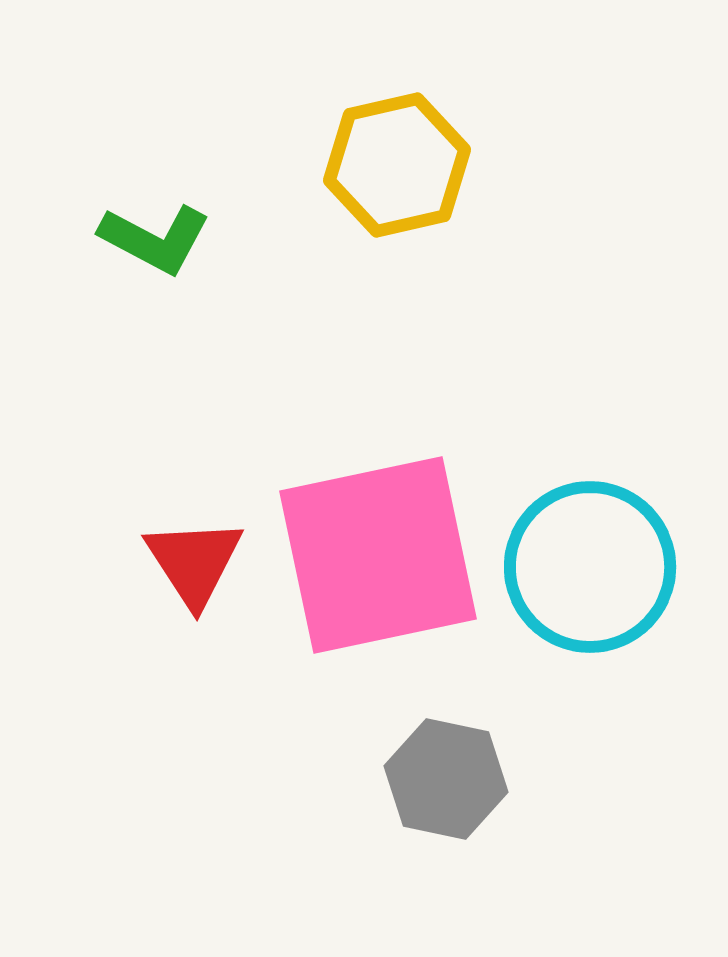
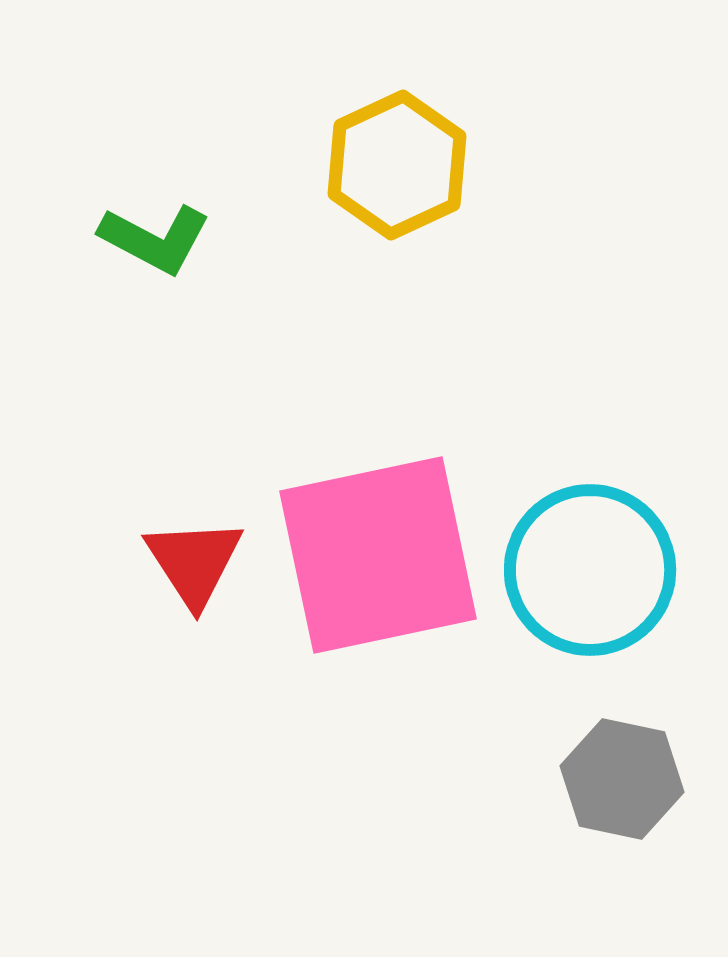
yellow hexagon: rotated 12 degrees counterclockwise
cyan circle: moved 3 px down
gray hexagon: moved 176 px right
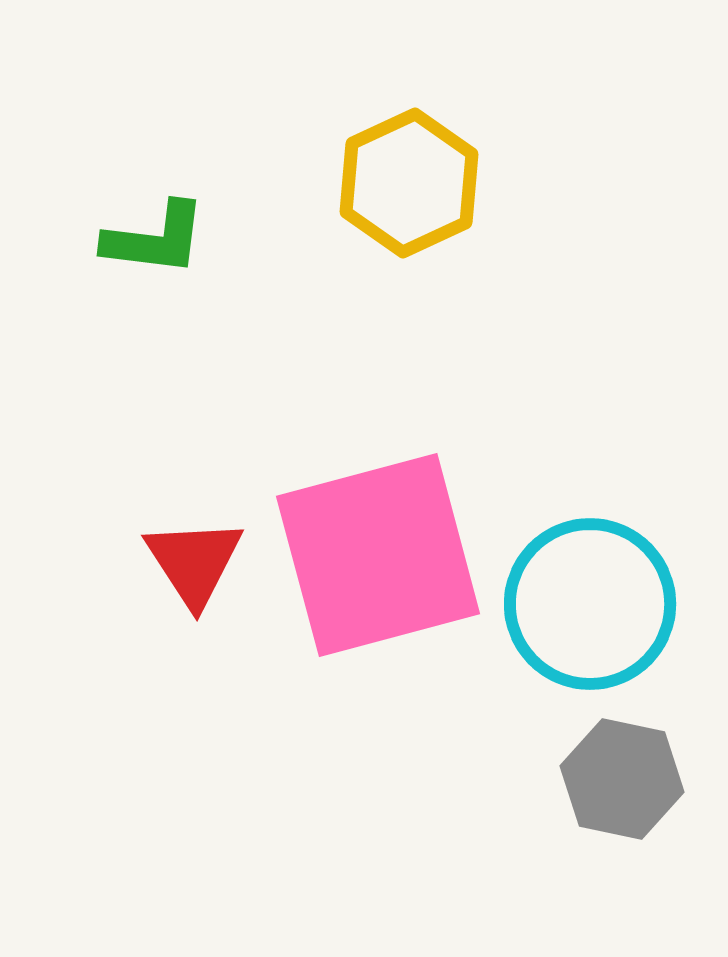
yellow hexagon: moved 12 px right, 18 px down
green L-shape: rotated 21 degrees counterclockwise
pink square: rotated 3 degrees counterclockwise
cyan circle: moved 34 px down
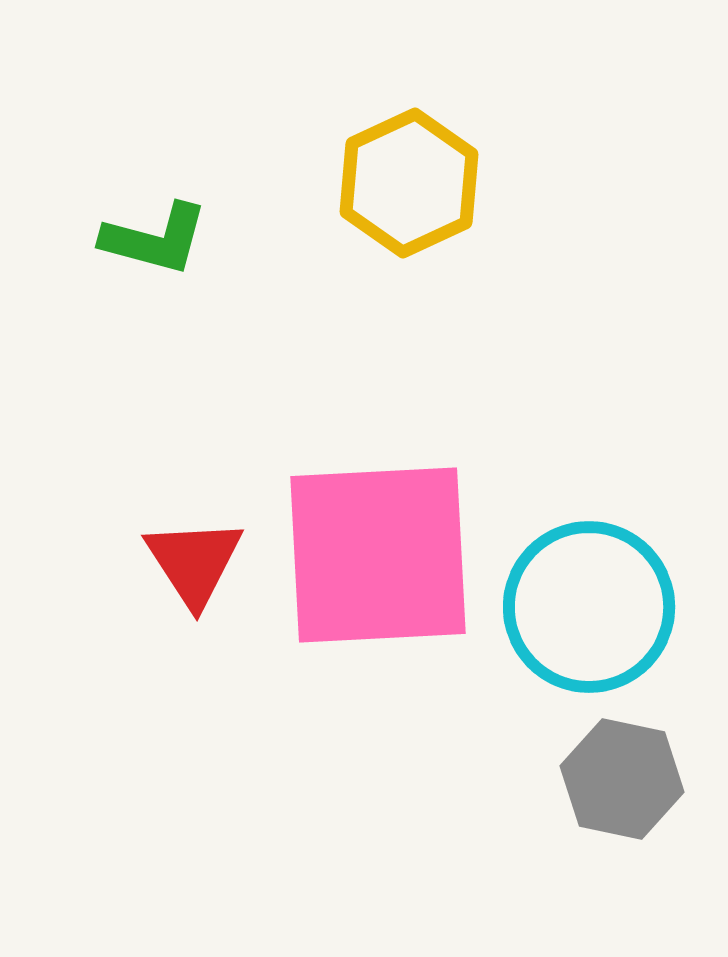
green L-shape: rotated 8 degrees clockwise
pink square: rotated 12 degrees clockwise
cyan circle: moved 1 px left, 3 px down
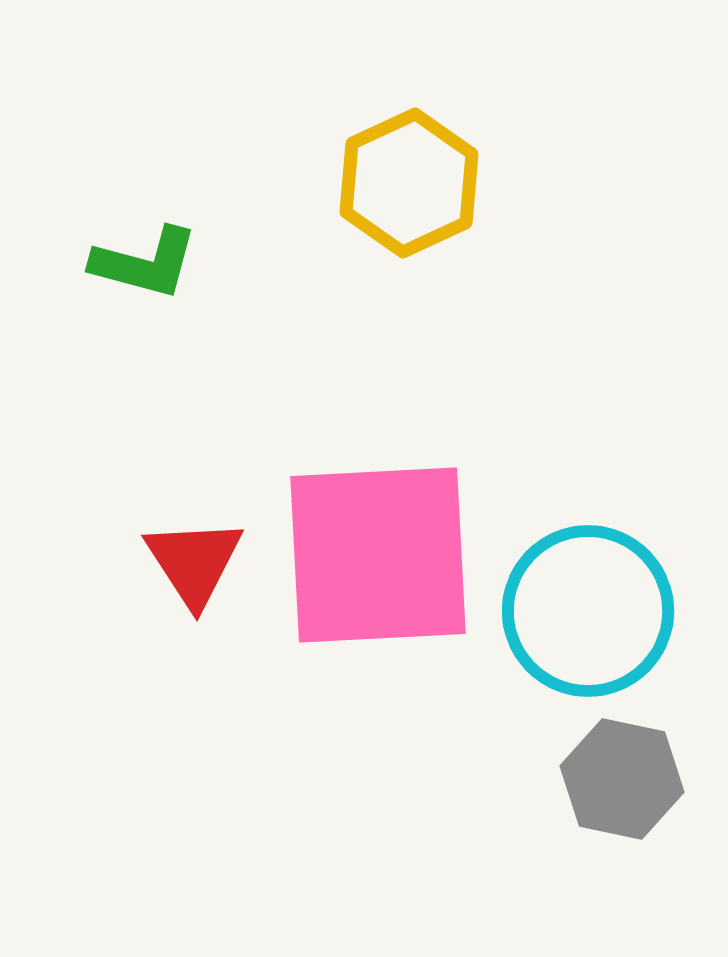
green L-shape: moved 10 px left, 24 px down
cyan circle: moved 1 px left, 4 px down
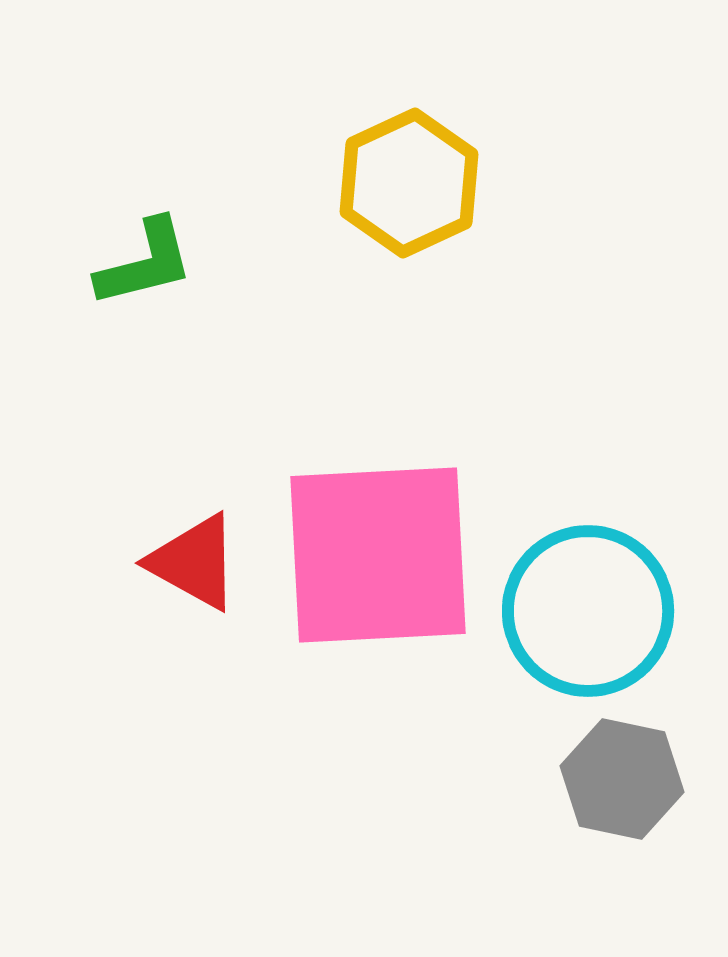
green L-shape: rotated 29 degrees counterclockwise
red triangle: rotated 28 degrees counterclockwise
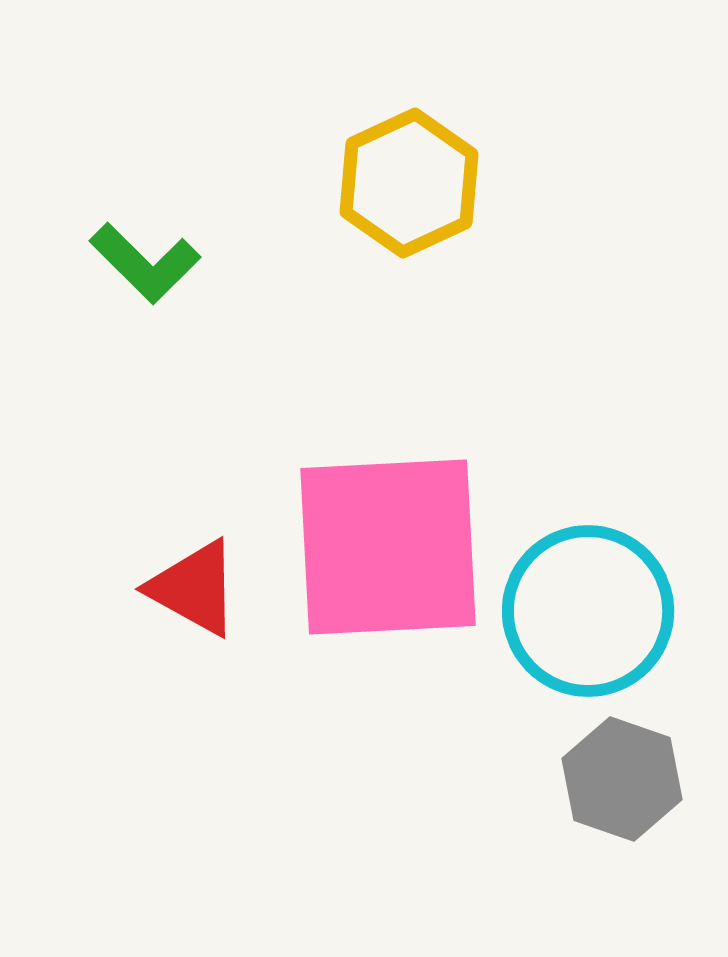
green L-shape: rotated 59 degrees clockwise
pink square: moved 10 px right, 8 px up
red triangle: moved 26 px down
gray hexagon: rotated 7 degrees clockwise
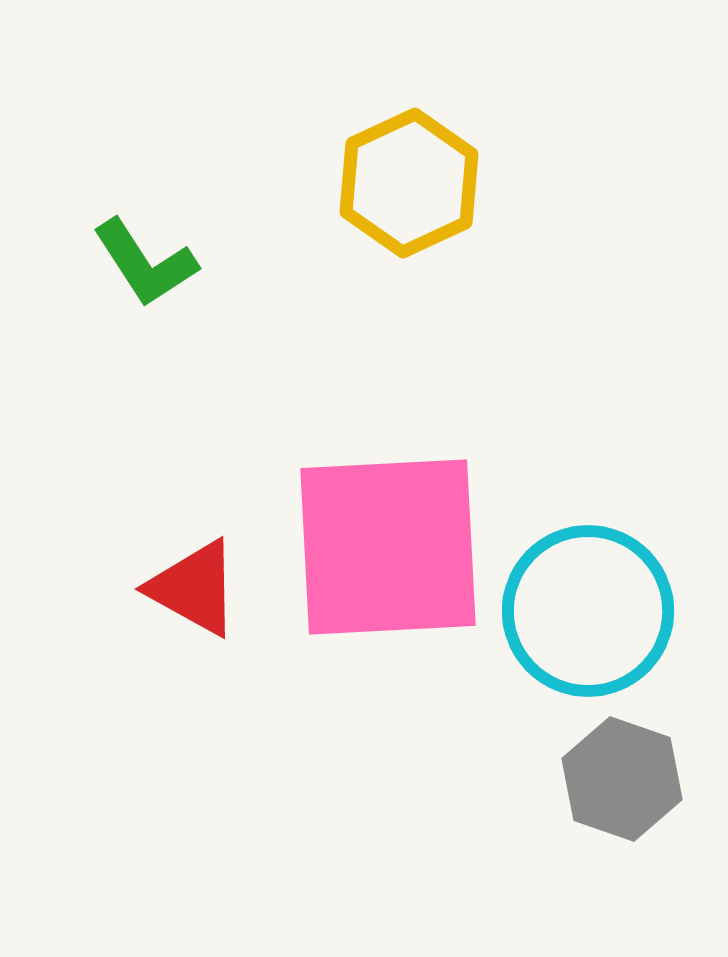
green L-shape: rotated 12 degrees clockwise
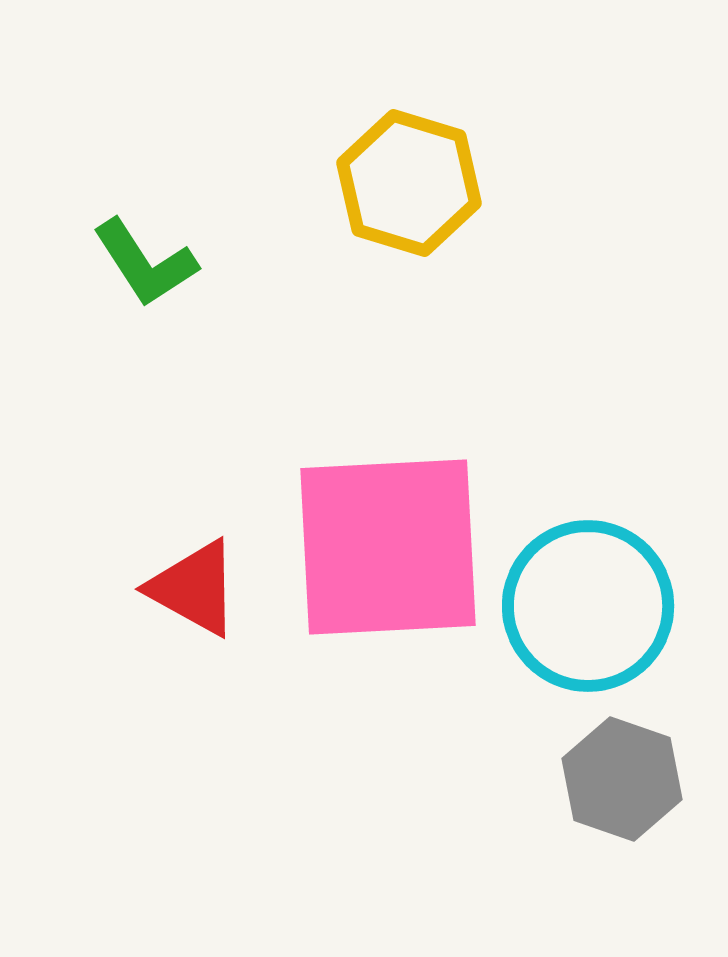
yellow hexagon: rotated 18 degrees counterclockwise
cyan circle: moved 5 px up
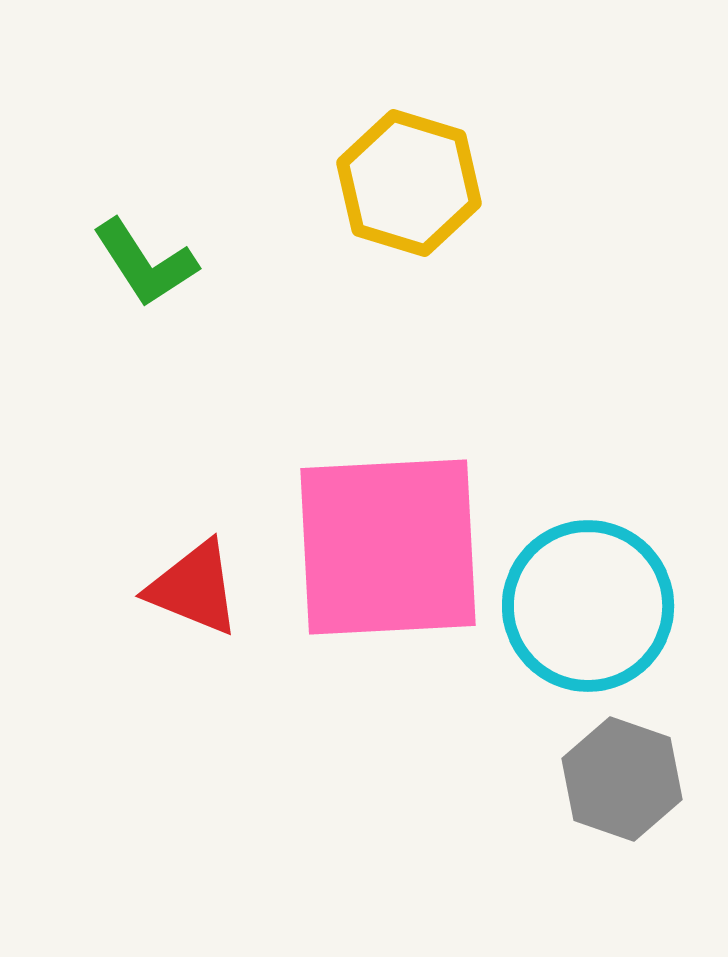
red triangle: rotated 7 degrees counterclockwise
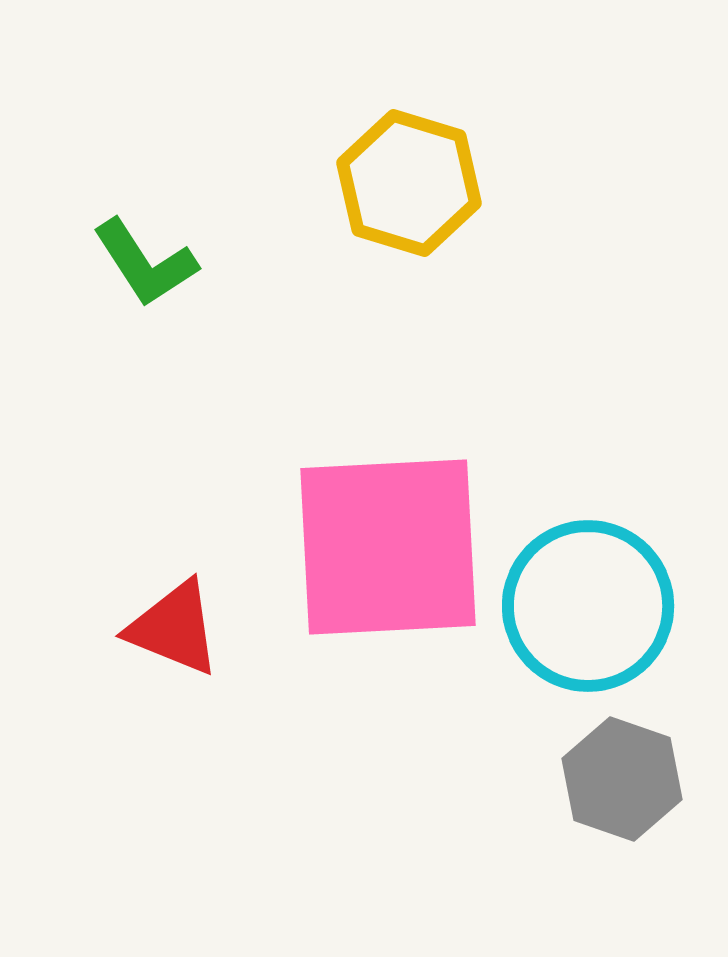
red triangle: moved 20 px left, 40 px down
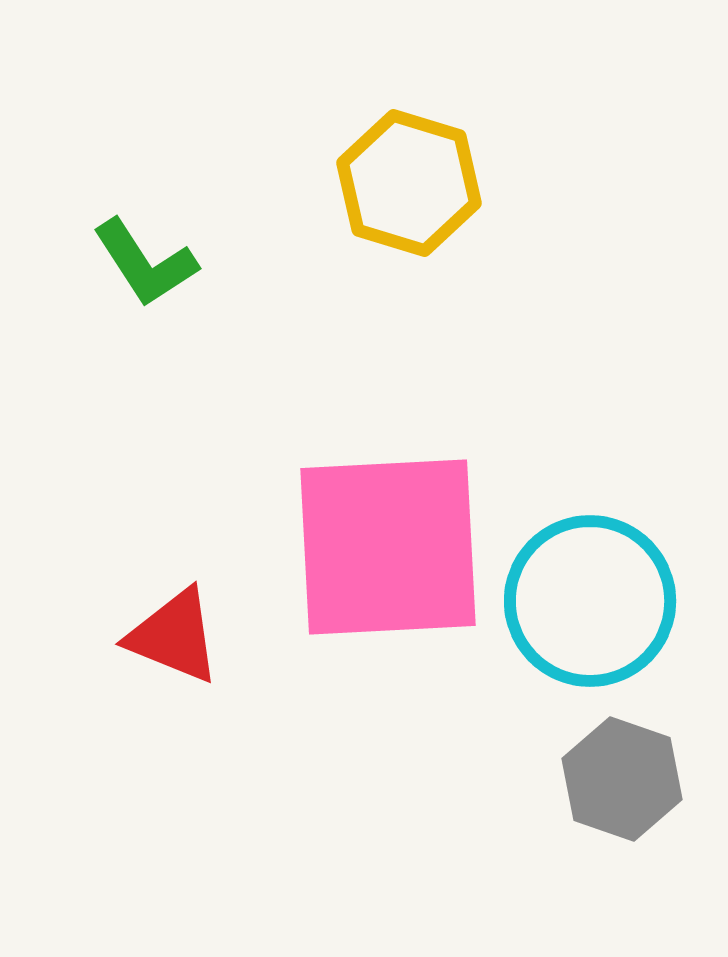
cyan circle: moved 2 px right, 5 px up
red triangle: moved 8 px down
